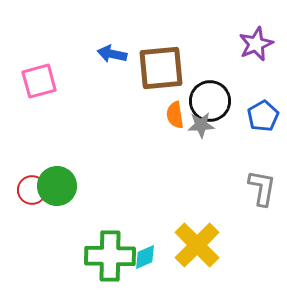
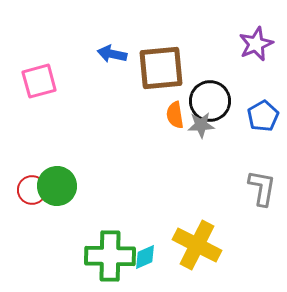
yellow cross: rotated 18 degrees counterclockwise
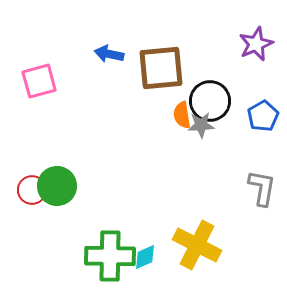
blue arrow: moved 3 px left
orange semicircle: moved 7 px right
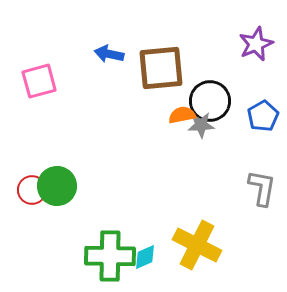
orange semicircle: rotated 88 degrees clockwise
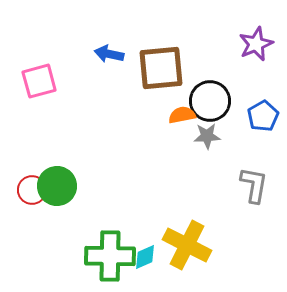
gray star: moved 6 px right, 11 px down
gray L-shape: moved 8 px left, 3 px up
yellow cross: moved 10 px left
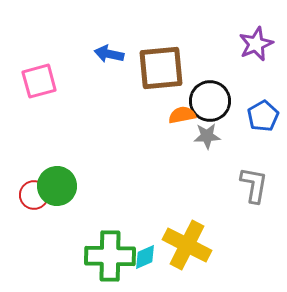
red circle: moved 2 px right, 5 px down
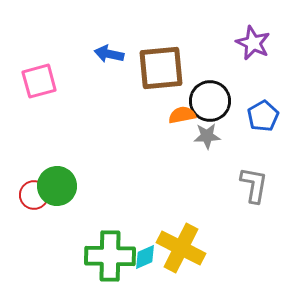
purple star: moved 3 px left, 1 px up; rotated 24 degrees counterclockwise
yellow cross: moved 6 px left, 3 px down
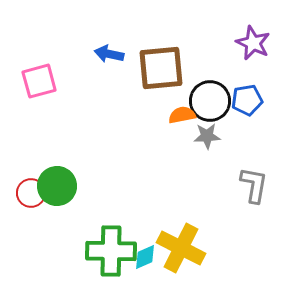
blue pentagon: moved 16 px left, 16 px up; rotated 20 degrees clockwise
red circle: moved 3 px left, 2 px up
green cross: moved 1 px right, 5 px up
